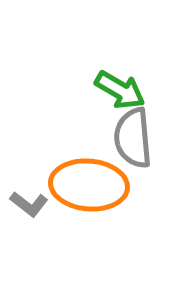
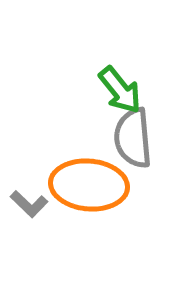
green arrow: rotated 21 degrees clockwise
gray L-shape: rotated 6 degrees clockwise
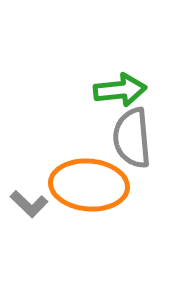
green arrow: rotated 57 degrees counterclockwise
gray semicircle: moved 1 px left
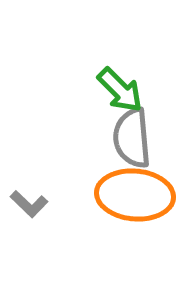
green arrow: rotated 51 degrees clockwise
orange ellipse: moved 46 px right, 10 px down
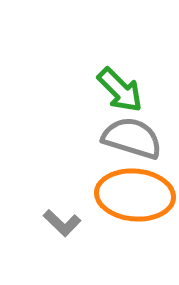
gray semicircle: rotated 112 degrees clockwise
gray L-shape: moved 33 px right, 19 px down
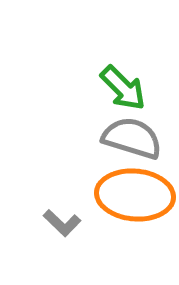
green arrow: moved 3 px right, 2 px up
